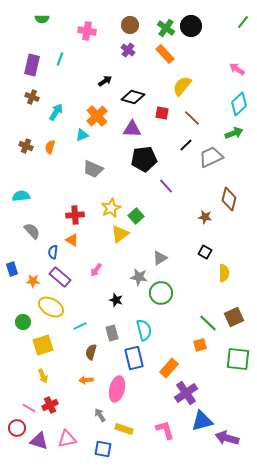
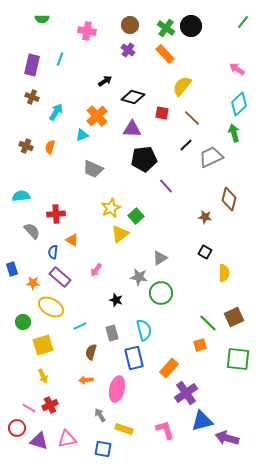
green arrow at (234, 133): rotated 84 degrees counterclockwise
red cross at (75, 215): moved 19 px left, 1 px up
orange star at (33, 281): moved 2 px down
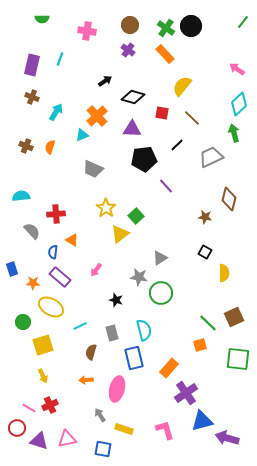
black line at (186, 145): moved 9 px left
yellow star at (111, 208): moved 5 px left; rotated 12 degrees counterclockwise
